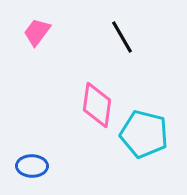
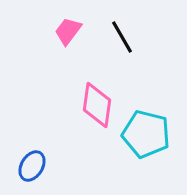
pink trapezoid: moved 31 px right, 1 px up
cyan pentagon: moved 2 px right
blue ellipse: rotated 60 degrees counterclockwise
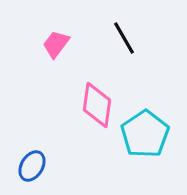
pink trapezoid: moved 12 px left, 13 px down
black line: moved 2 px right, 1 px down
cyan pentagon: moved 1 px left; rotated 24 degrees clockwise
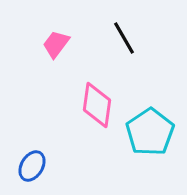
cyan pentagon: moved 5 px right, 2 px up
